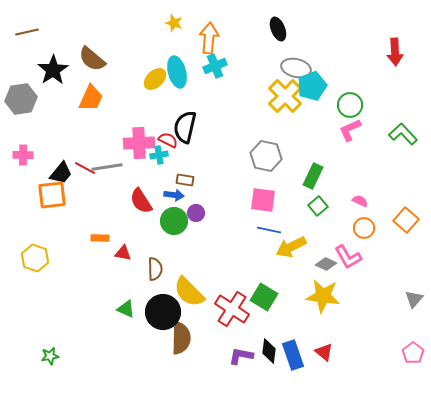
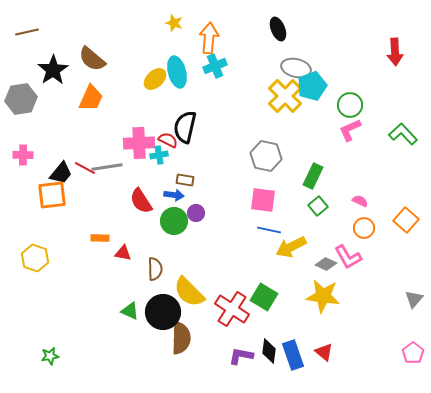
green triangle at (126, 309): moved 4 px right, 2 px down
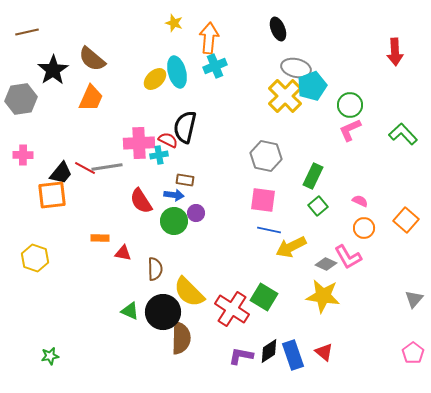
black diamond at (269, 351): rotated 50 degrees clockwise
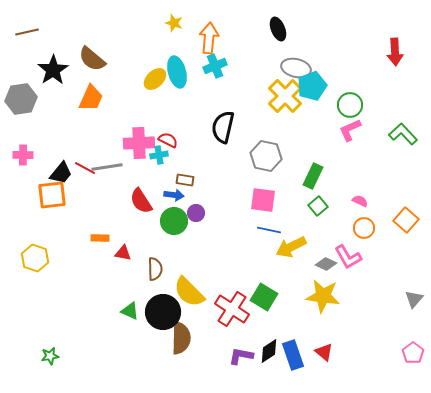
black semicircle at (185, 127): moved 38 px right
